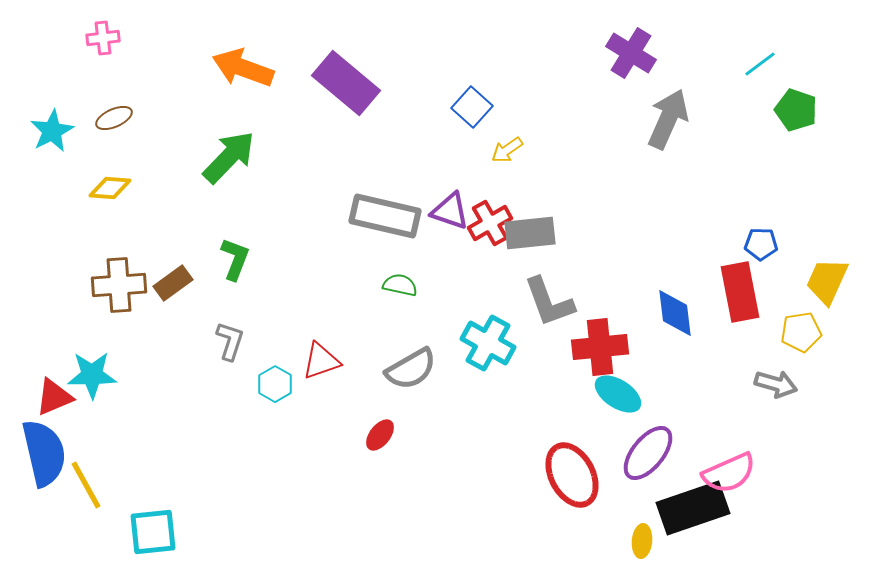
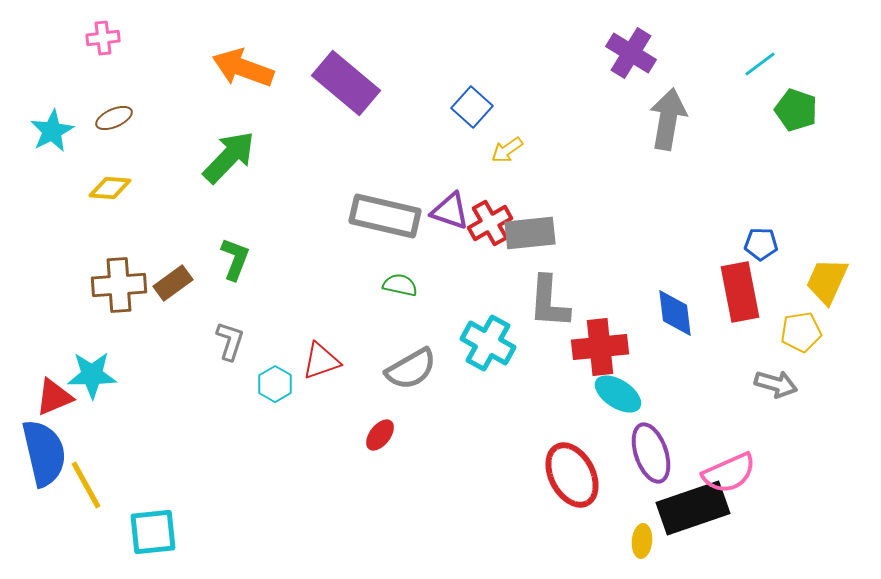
gray arrow at (668, 119): rotated 14 degrees counterclockwise
gray L-shape at (549, 302): rotated 24 degrees clockwise
purple ellipse at (648, 453): moved 3 px right; rotated 58 degrees counterclockwise
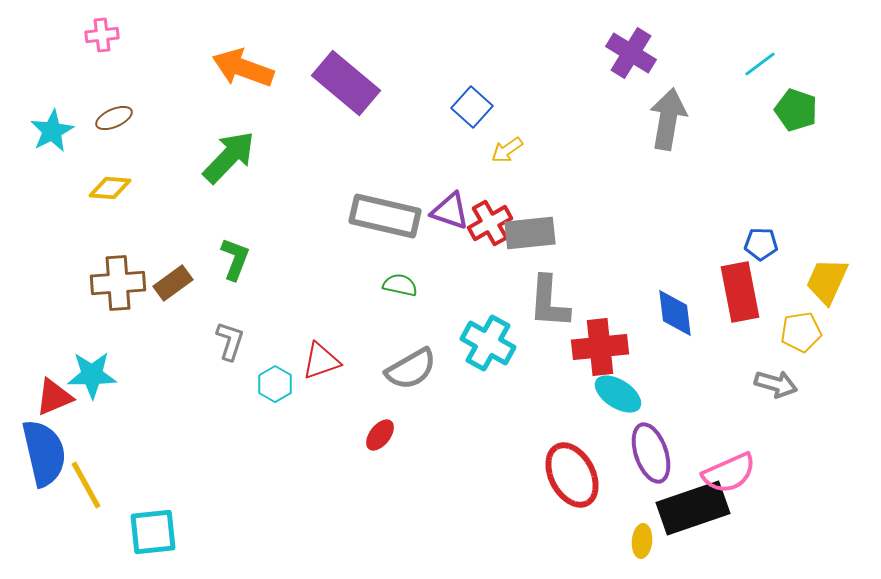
pink cross at (103, 38): moved 1 px left, 3 px up
brown cross at (119, 285): moved 1 px left, 2 px up
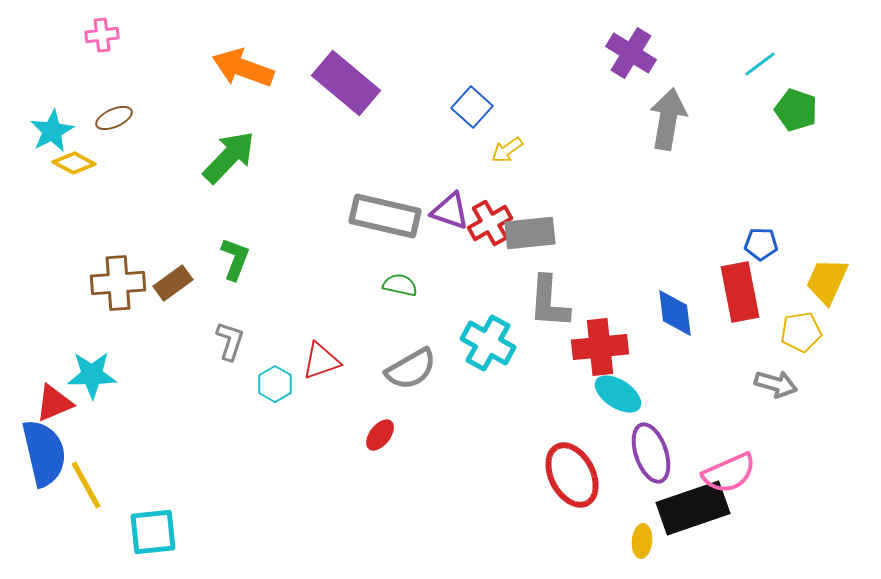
yellow diamond at (110, 188): moved 36 px left, 25 px up; rotated 24 degrees clockwise
red triangle at (54, 397): moved 6 px down
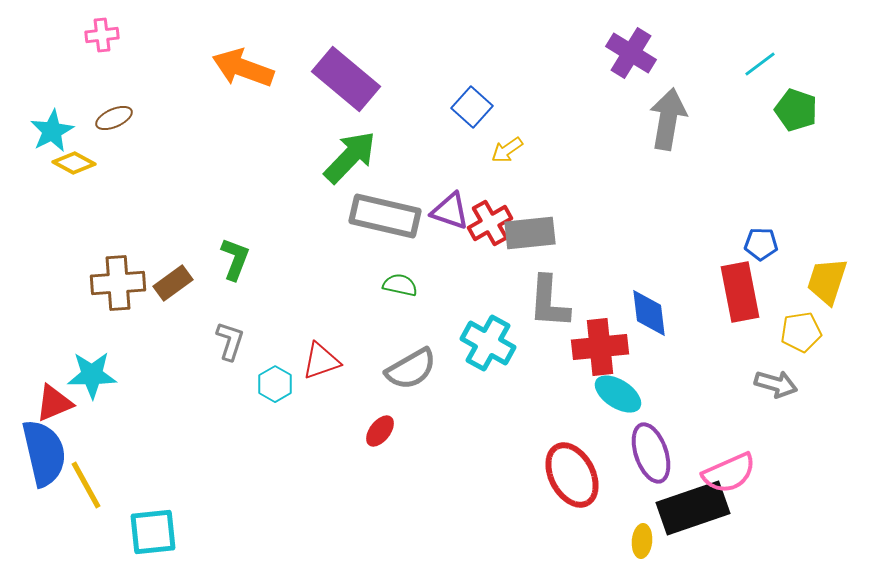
purple rectangle at (346, 83): moved 4 px up
green arrow at (229, 157): moved 121 px right
yellow trapezoid at (827, 281): rotated 6 degrees counterclockwise
blue diamond at (675, 313): moved 26 px left
red ellipse at (380, 435): moved 4 px up
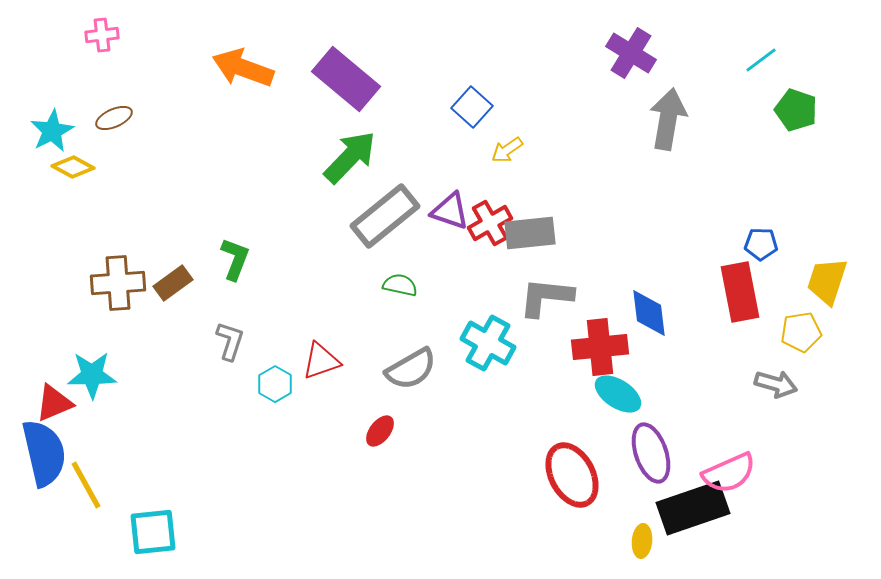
cyan line at (760, 64): moved 1 px right, 4 px up
yellow diamond at (74, 163): moved 1 px left, 4 px down
gray rectangle at (385, 216): rotated 52 degrees counterclockwise
gray L-shape at (549, 302): moved 3 px left, 5 px up; rotated 92 degrees clockwise
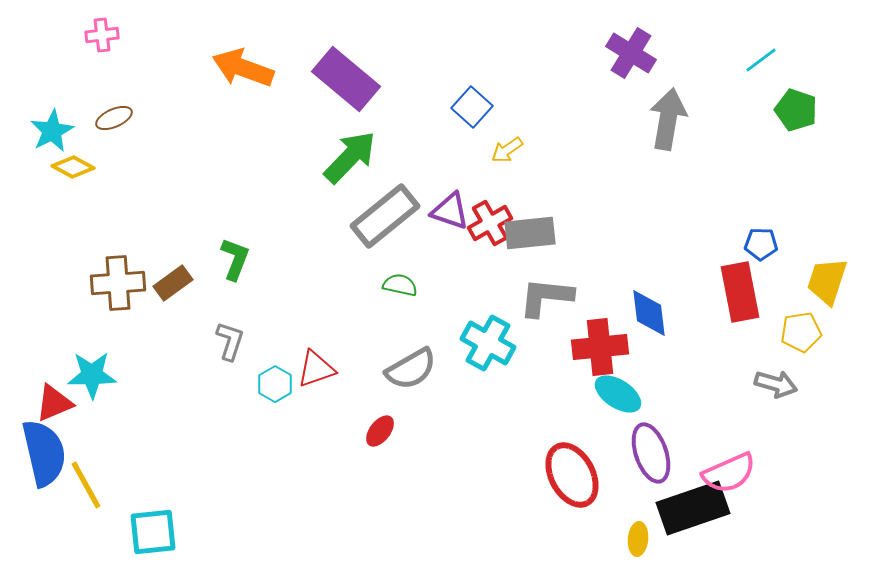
red triangle at (321, 361): moved 5 px left, 8 px down
yellow ellipse at (642, 541): moved 4 px left, 2 px up
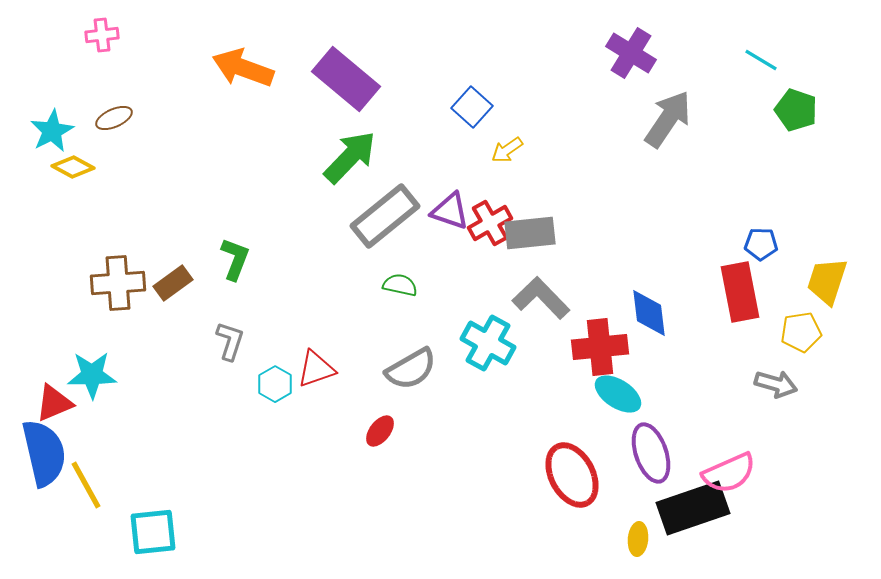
cyan line at (761, 60): rotated 68 degrees clockwise
gray arrow at (668, 119): rotated 24 degrees clockwise
gray L-shape at (546, 297): moved 5 px left, 1 px down; rotated 40 degrees clockwise
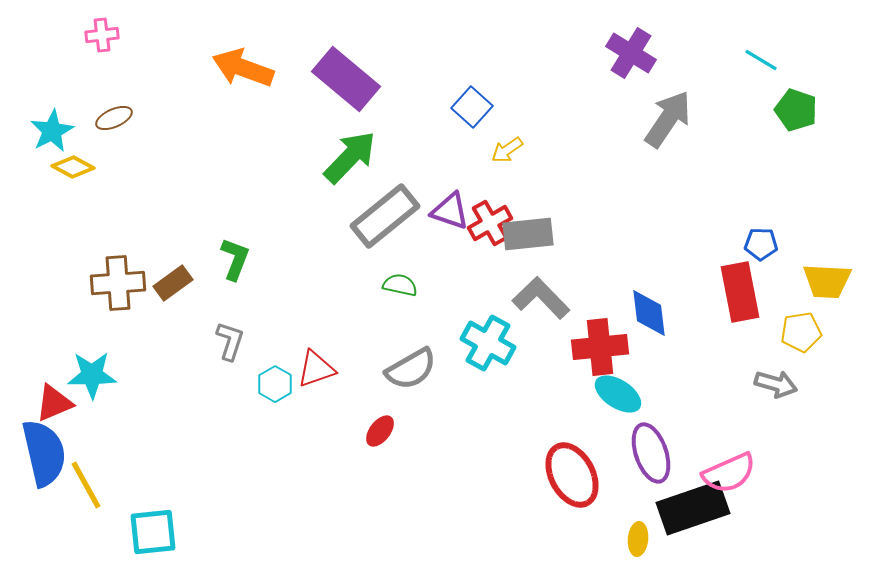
gray rectangle at (530, 233): moved 2 px left, 1 px down
yellow trapezoid at (827, 281): rotated 105 degrees counterclockwise
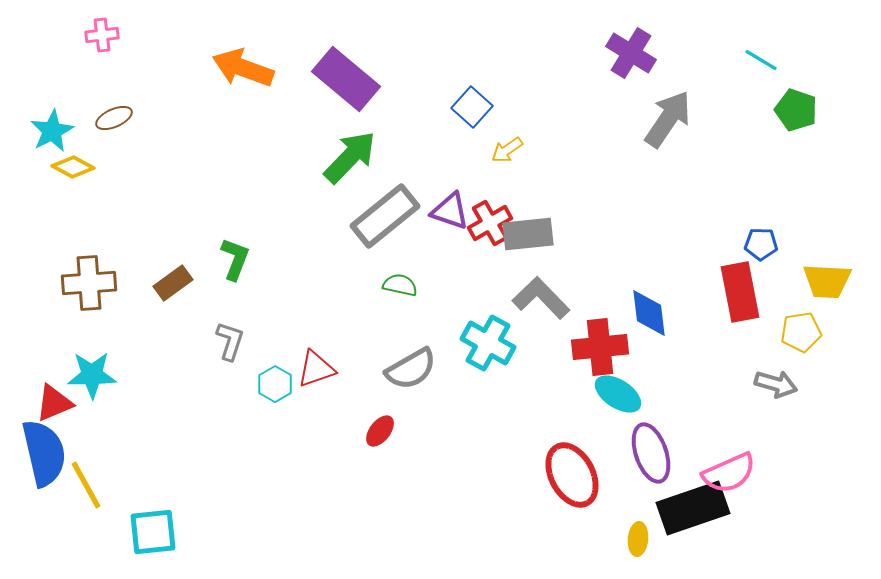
brown cross at (118, 283): moved 29 px left
